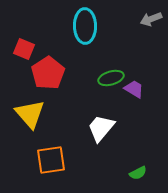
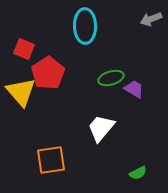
yellow triangle: moved 9 px left, 22 px up
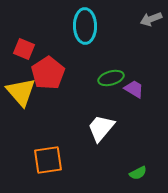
orange square: moved 3 px left
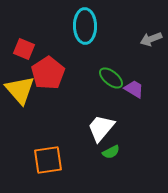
gray arrow: moved 20 px down
green ellipse: rotated 55 degrees clockwise
yellow triangle: moved 1 px left, 2 px up
green semicircle: moved 27 px left, 21 px up
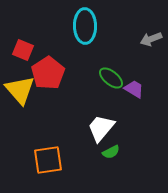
red square: moved 1 px left, 1 px down
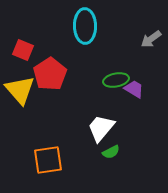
gray arrow: rotated 15 degrees counterclockwise
red pentagon: moved 2 px right, 1 px down
green ellipse: moved 5 px right, 2 px down; rotated 50 degrees counterclockwise
